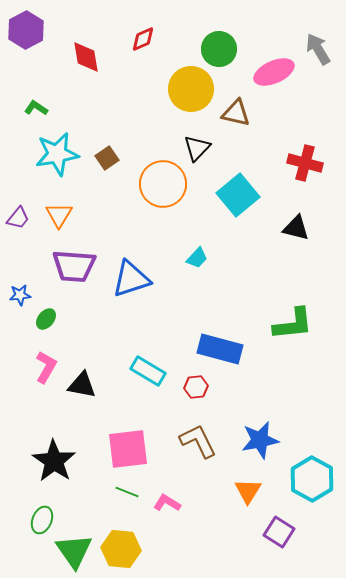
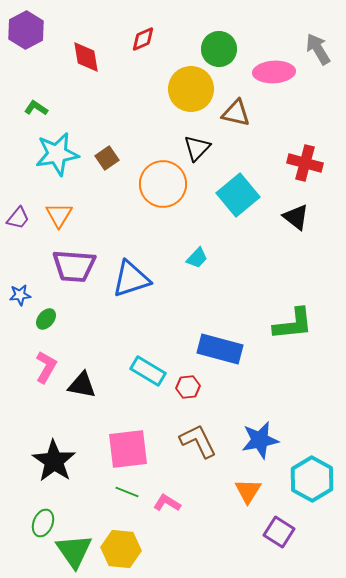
pink ellipse at (274, 72): rotated 21 degrees clockwise
black triangle at (296, 228): moved 11 px up; rotated 24 degrees clockwise
red hexagon at (196, 387): moved 8 px left
green ellipse at (42, 520): moved 1 px right, 3 px down
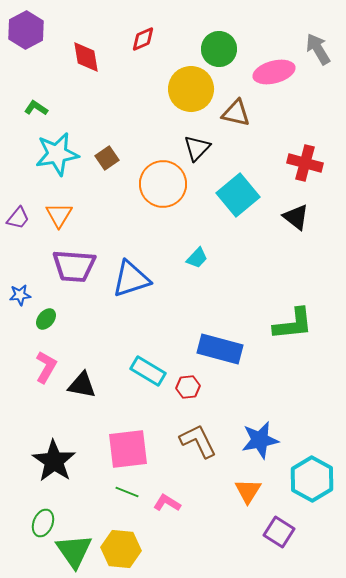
pink ellipse at (274, 72): rotated 12 degrees counterclockwise
